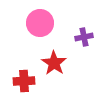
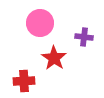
purple cross: rotated 18 degrees clockwise
red star: moved 5 px up
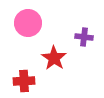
pink circle: moved 12 px left
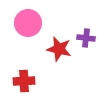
purple cross: moved 2 px right, 1 px down
red star: moved 5 px right, 9 px up; rotated 20 degrees counterclockwise
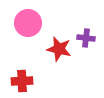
red cross: moved 2 px left
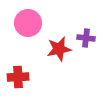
red star: rotated 25 degrees counterclockwise
red cross: moved 4 px left, 4 px up
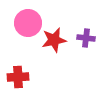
red star: moved 5 px left, 9 px up
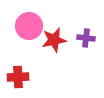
pink circle: moved 1 px right, 3 px down
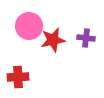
red star: moved 1 px left
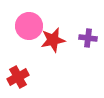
purple cross: moved 2 px right
red cross: rotated 25 degrees counterclockwise
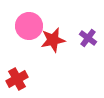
purple cross: rotated 30 degrees clockwise
red cross: moved 1 px left, 2 px down
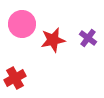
pink circle: moved 7 px left, 2 px up
red cross: moved 2 px left, 1 px up
